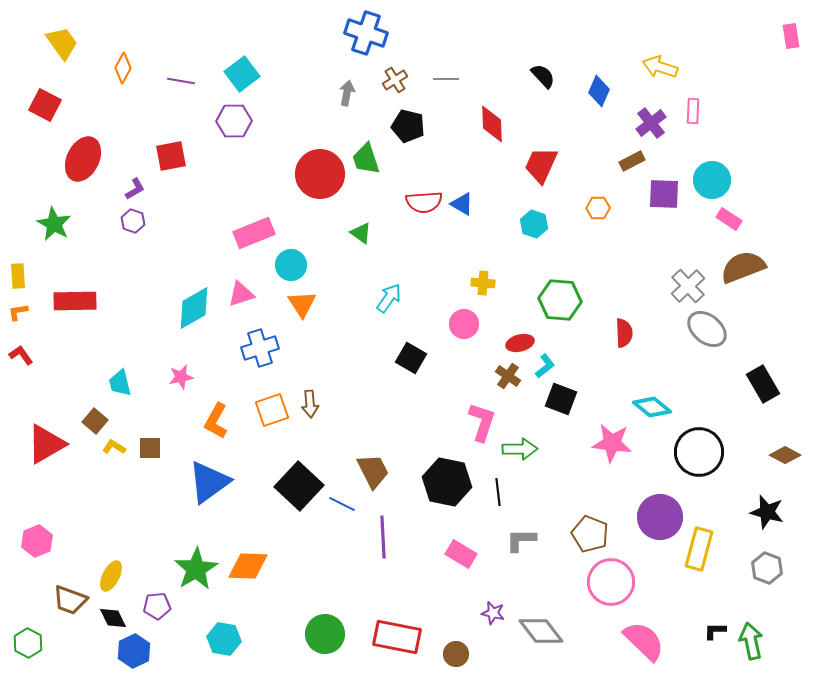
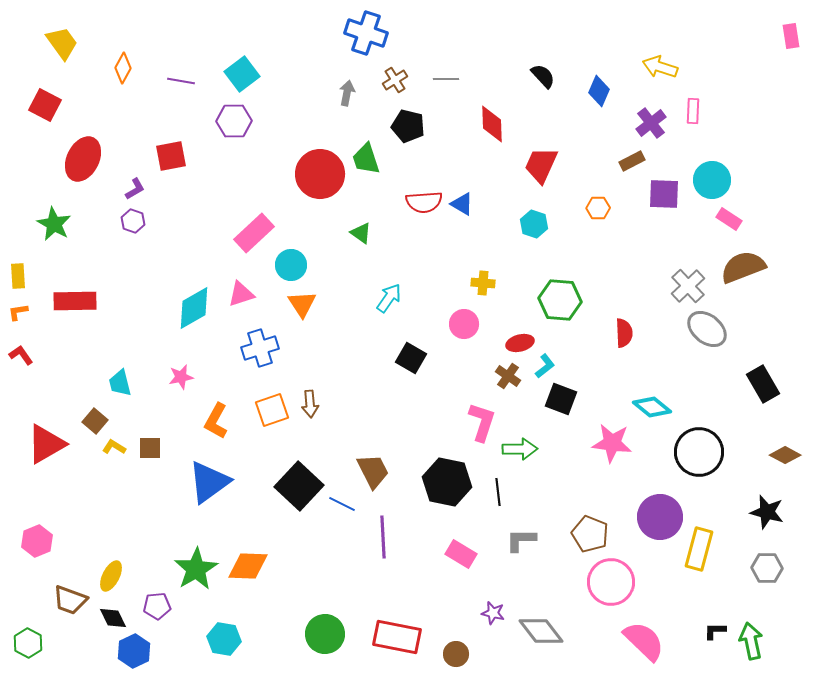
pink rectangle at (254, 233): rotated 21 degrees counterclockwise
gray hexagon at (767, 568): rotated 20 degrees counterclockwise
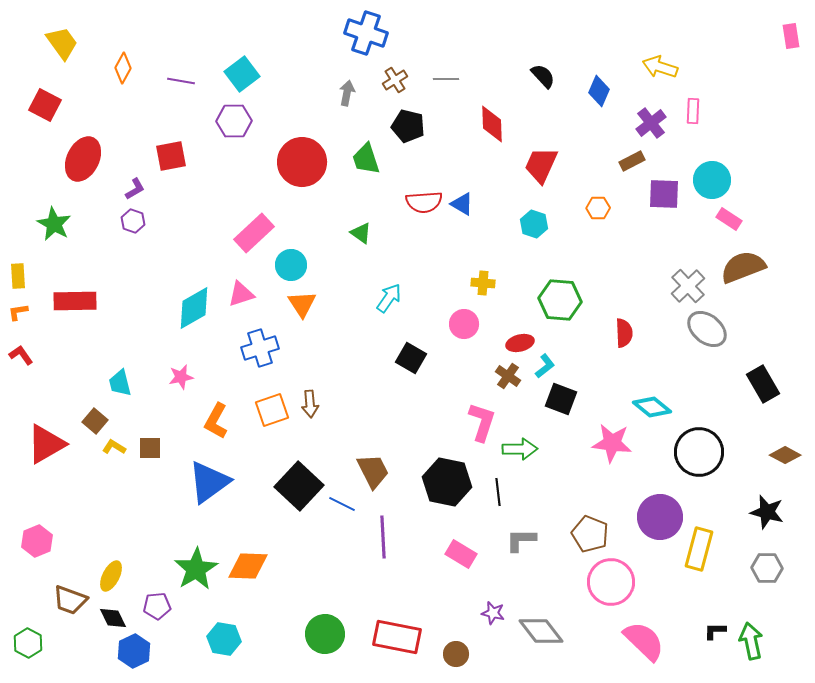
red circle at (320, 174): moved 18 px left, 12 px up
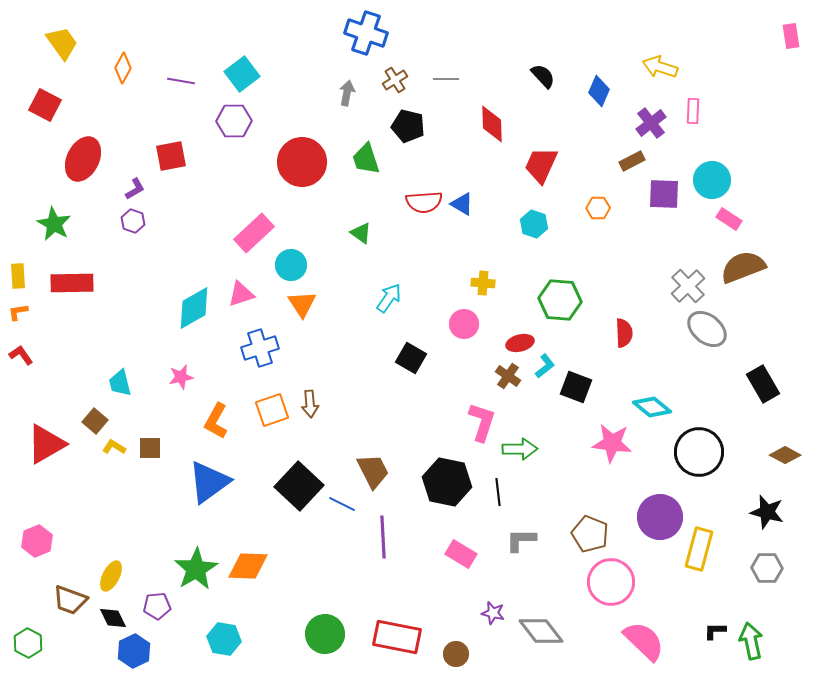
red rectangle at (75, 301): moved 3 px left, 18 px up
black square at (561, 399): moved 15 px right, 12 px up
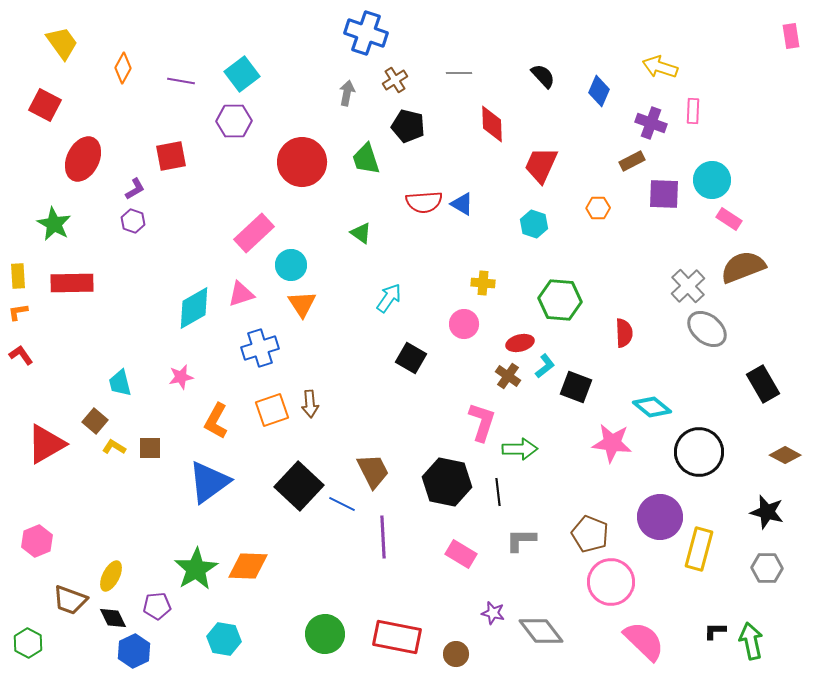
gray line at (446, 79): moved 13 px right, 6 px up
purple cross at (651, 123): rotated 32 degrees counterclockwise
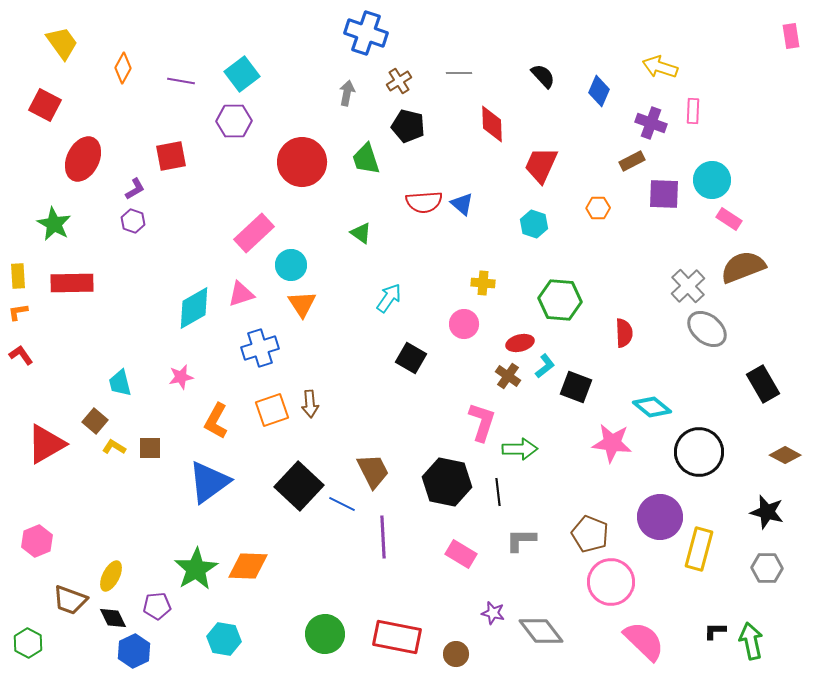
brown cross at (395, 80): moved 4 px right, 1 px down
blue triangle at (462, 204): rotated 10 degrees clockwise
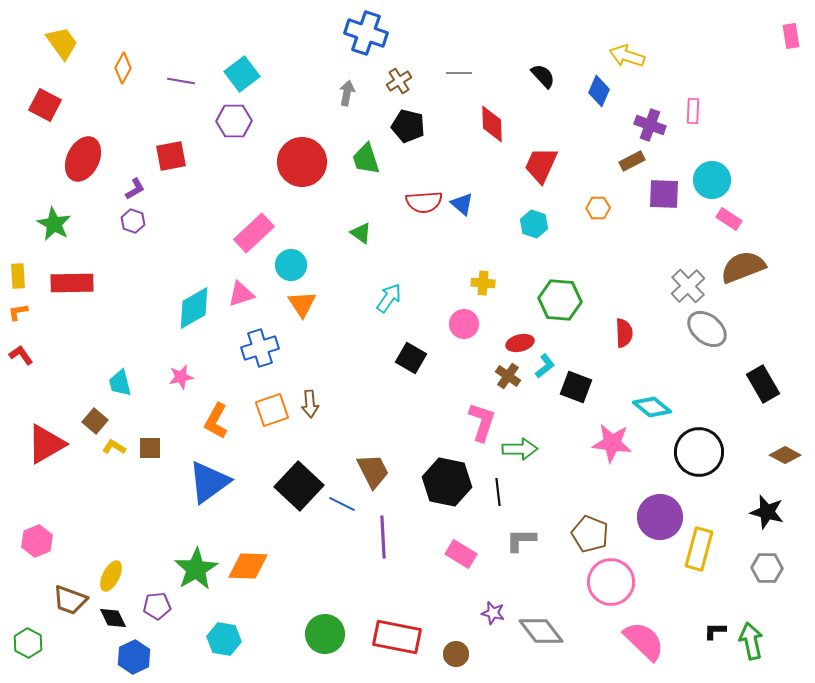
yellow arrow at (660, 67): moved 33 px left, 11 px up
purple cross at (651, 123): moved 1 px left, 2 px down
blue hexagon at (134, 651): moved 6 px down
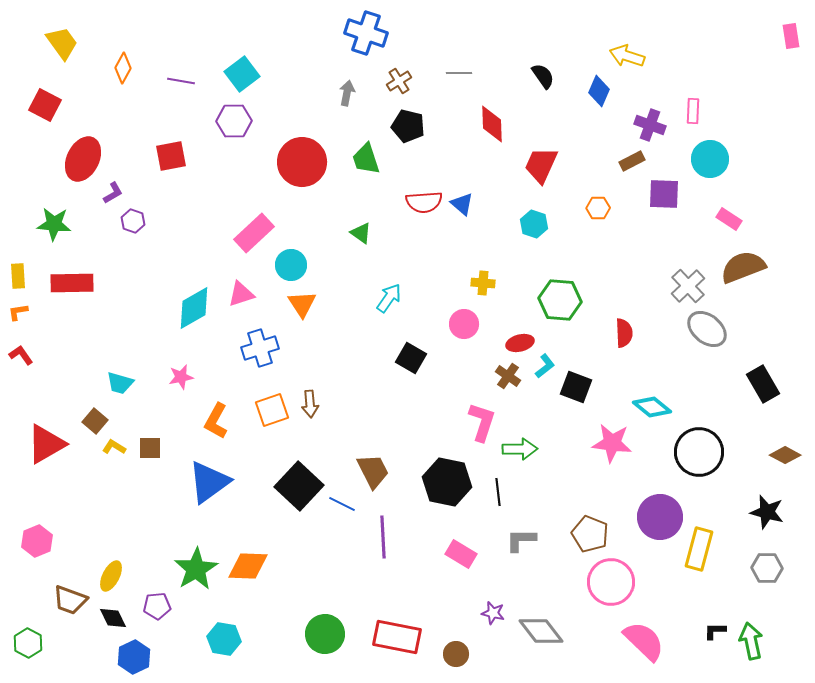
black semicircle at (543, 76): rotated 8 degrees clockwise
cyan circle at (712, 180): moved 2 px left, 21 px up
purple L-shape at (135, 189): moved 22 px left, 4 px down
green star at (54, 224): rotated 24 degrees counterclockwise
cyan trapezoid at (120, 383): rotated 60 degrees counterclockwise
